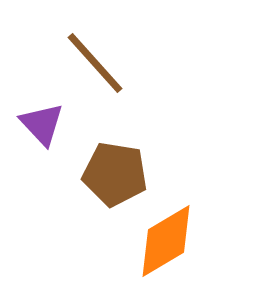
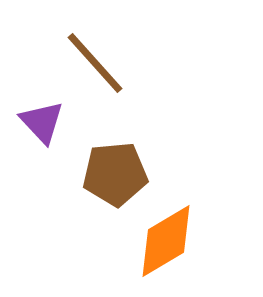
purple triangle: moved 2 px up
brown pentagon: rotated 14 degrees counterclockwise
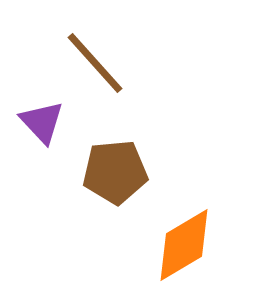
brown pentagon: moved 2 px up
orange diamond: moved 18 px right, 4 px down
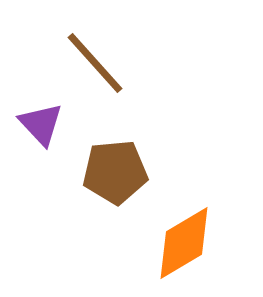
purple triangle: moved 1 px left, 2 px down
orange diamond: moved 2 px up
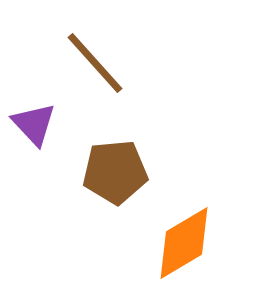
purple triangle: moved 7 px left
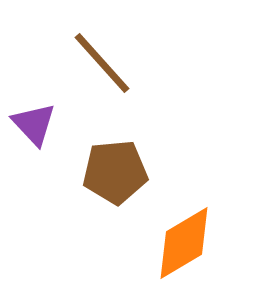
brown line: moved 7 px right
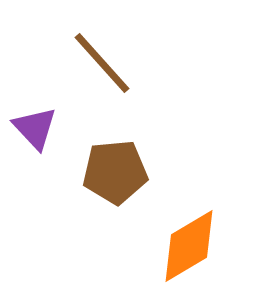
purple triangle: moved 1 px right, 4 px down
orange diamond: moved 5 px right, 3 px down
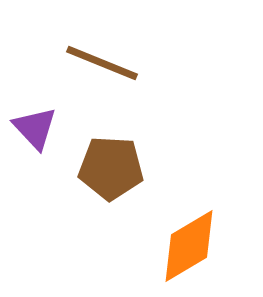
brown line: rotated 26 degrees counterclockwise
brown pentagon: moved 4 px left, 4 px up; rotated 8 degrees clockwise
